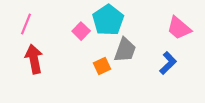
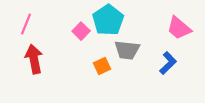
gray trapezoid: moved 2 px right; rotated 76 degrees clockwise
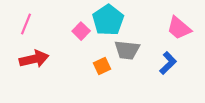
red arrow: rotated 88 degrees clockwise
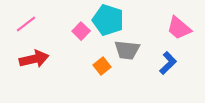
cyan pentagon: rotated 20 degrees counterclockwise
pink line: rotated 30 degrees clockwise
orange square: rotated 12 degrees counterclockwise
